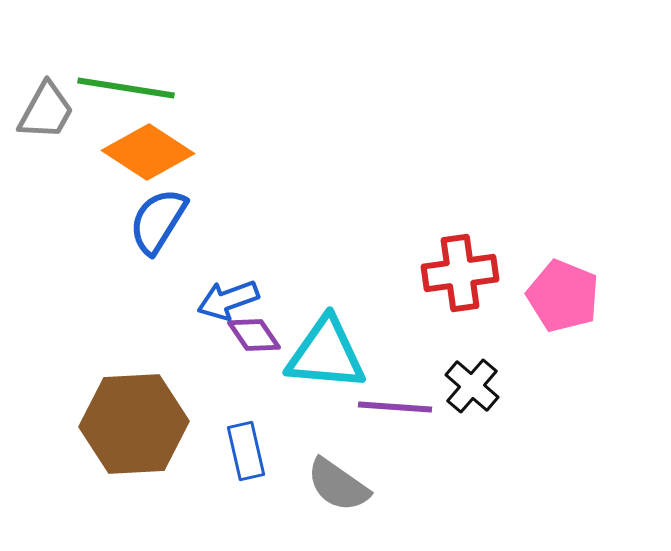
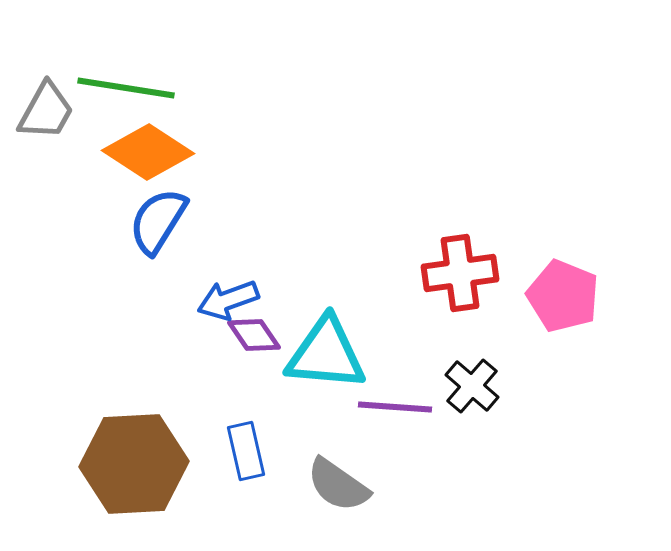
brown hexagon: moved 40 px down
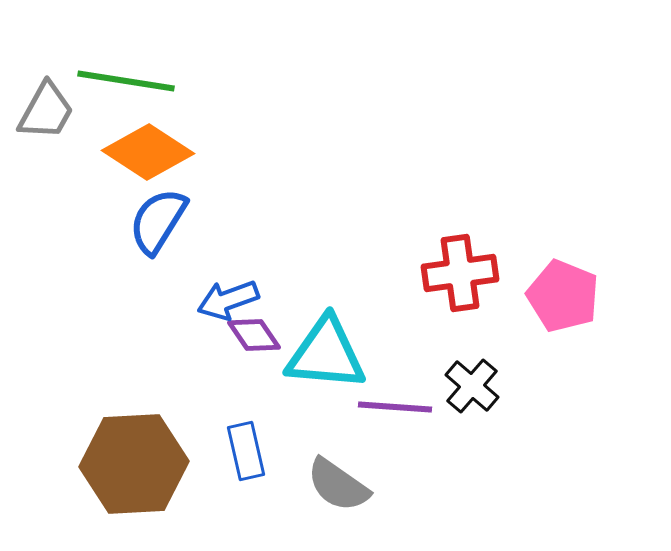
green line: moved 7 px up
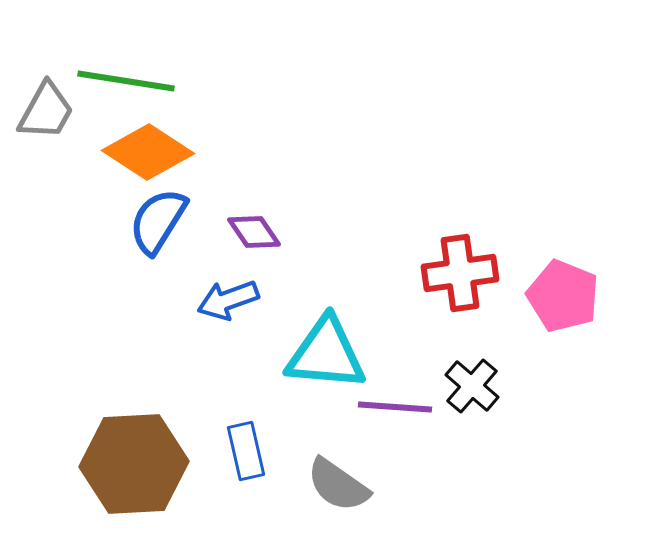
purple diamond: moved 103 px up
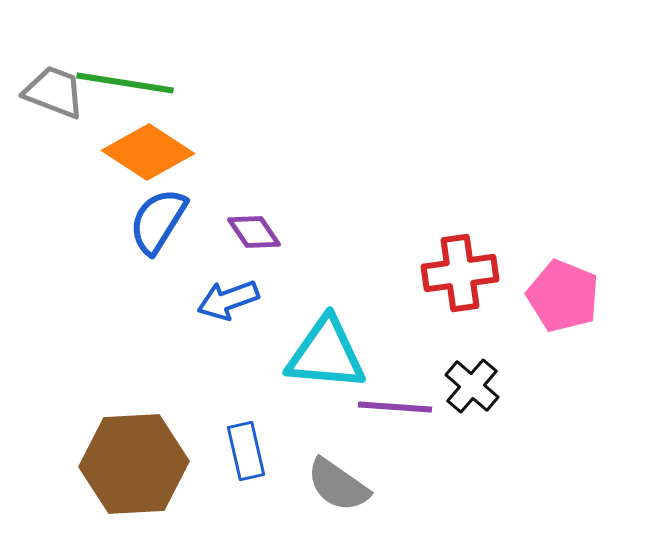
green line: moved 1 px left, 2 px down
gray trapezoid: moved 8 px right, 19 px up; rotated 98 degrees counterclockwise
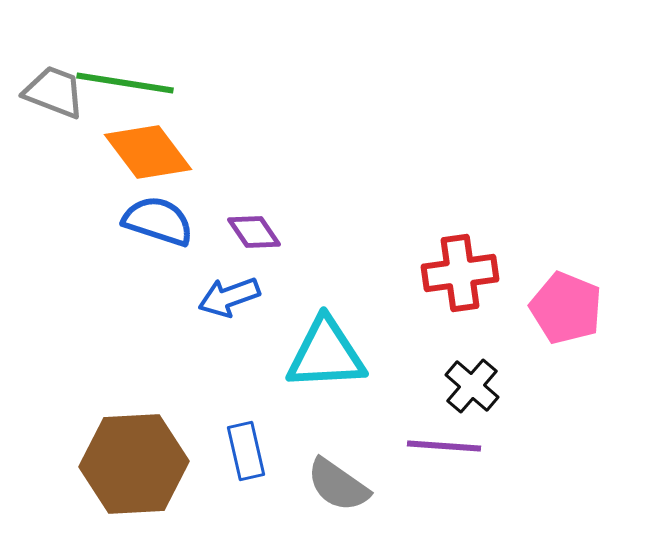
orange diamond: rotated 20 degrees clockwise
blue semicircle: rotated 76 degrees clockwise
pink pentagon: moved 3 px right, 12 px down
blue arrow: moved 1 px right, 3 px up
cyan triangle: rotated 8 degrees counterclockwise
purple line: moved 49 px right, 39 px down
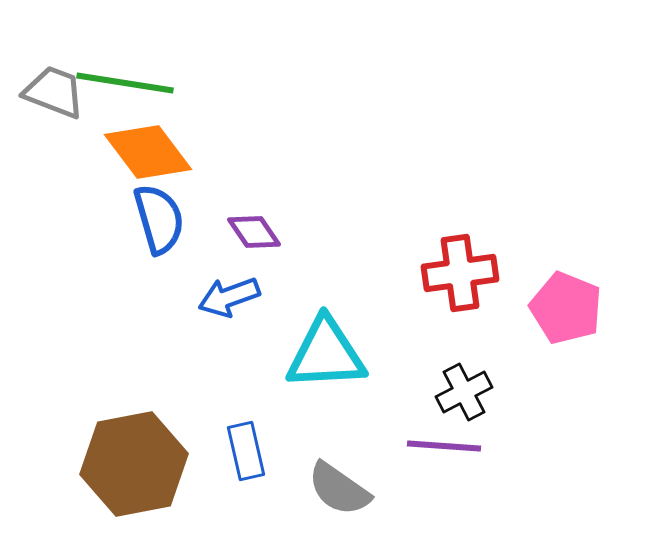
blue semicircle: moved 1 px right, 2 px up; rotated 56 degrees clockwise
black cross: moved 8 px left, 6 px down; rotated 22 degrees clockwise
brown hexagon: rotated 8 degrees counterclockwise
gray semicircle: moved 1 px right, 4 px down
